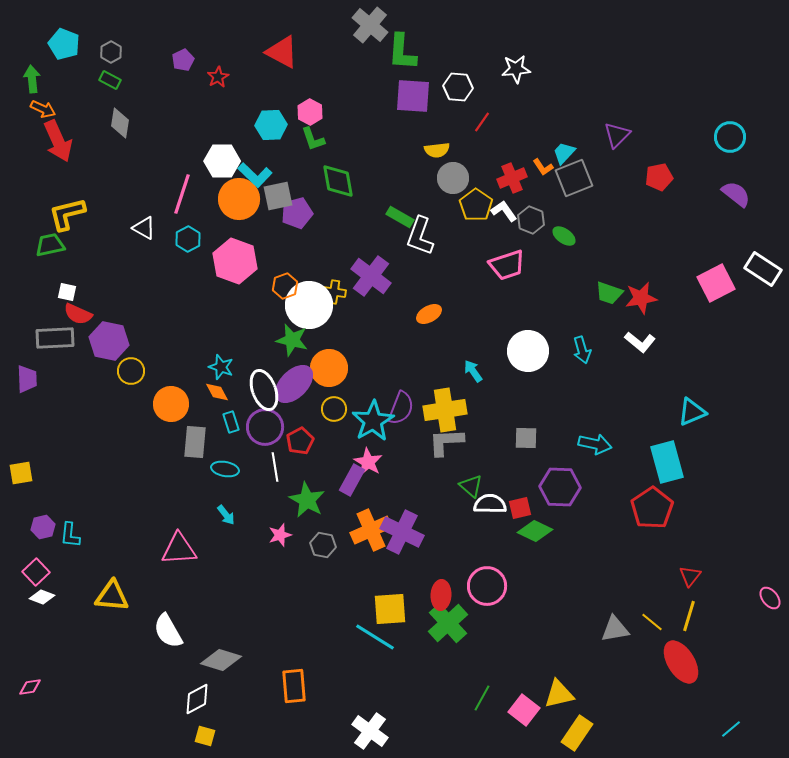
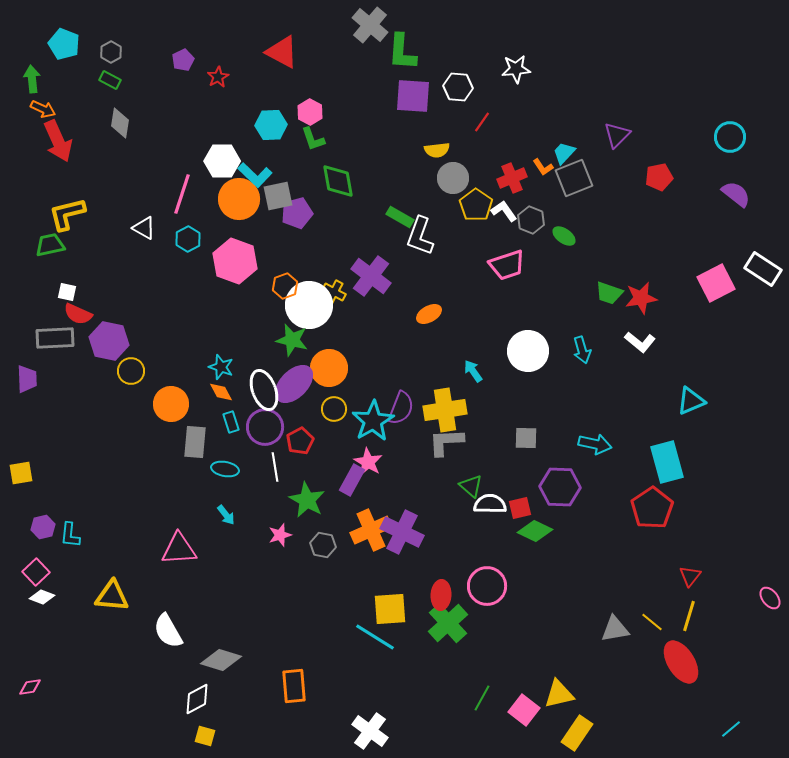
yellow cross at (334, 292): rotated 20 degrees clockwise
orange diamond at (217, 392): moved 4 px right
cyan triangle at (692, 412): moved 1 px left, 11 px up
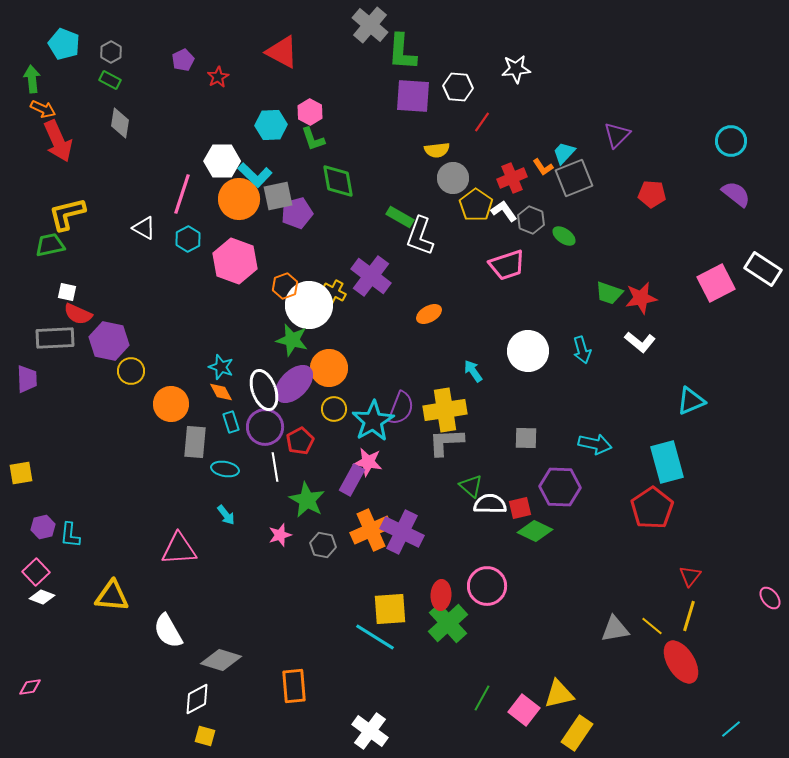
cyan circle at (730, 137): moved 1 px right, 4 px down
red pentagon at (659, 177): moved 7 px left, 17 px down; rotated 16 degrees clockwise
pink star at (368, 462): rotated 20 degrees counterclockwise
yellow line at (652, 622): moved 4 px down
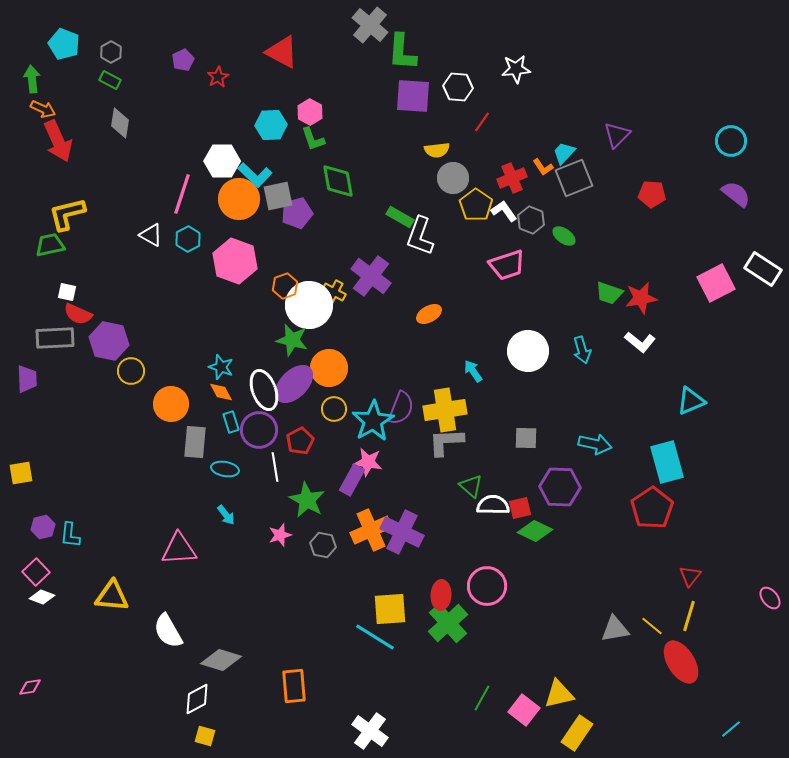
white triangle at (144, 228): moved 7 px right, 7 px down
purple circle at (265, 427): moved 6 px left, 3 px down
white semicircle at (490, 504): moved 3 px right, 1 px down
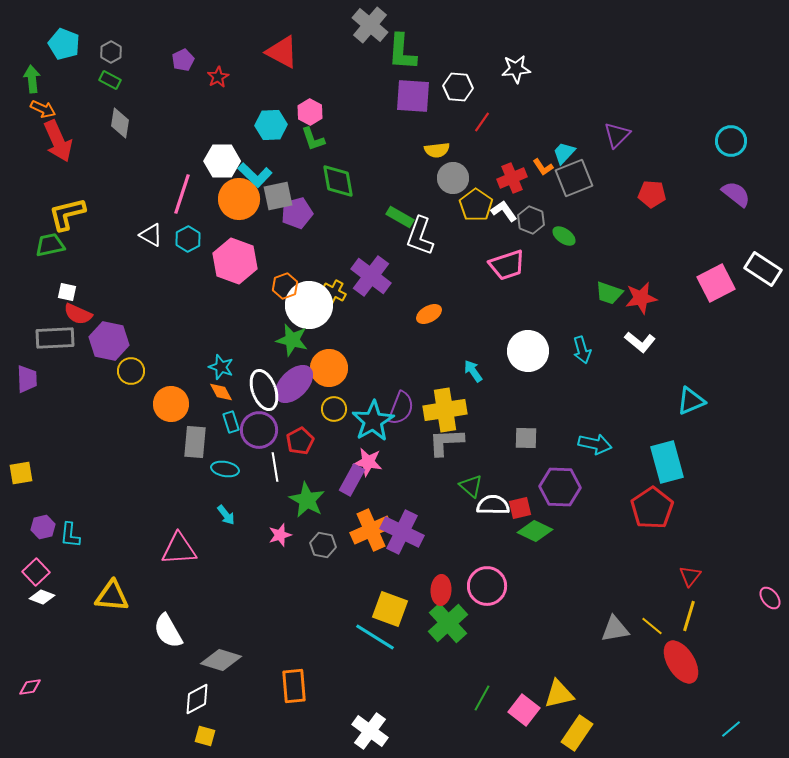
red ellipse at (441, 595): moved 5 px up
yellow square at (390, 609): rotated 24 degrees clockwise
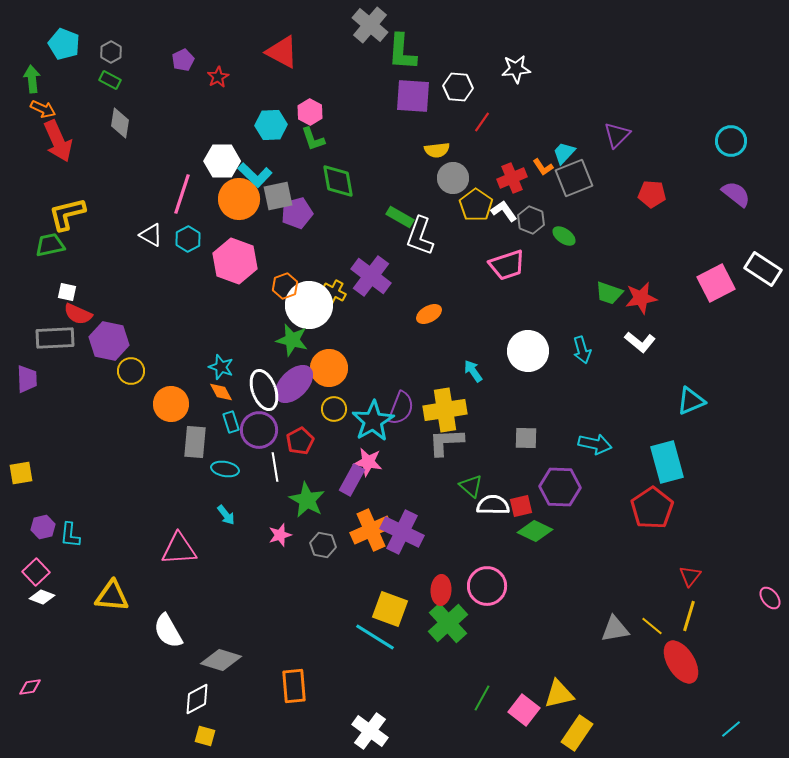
red square at (520, 508): moved 1 px right, 2 px up
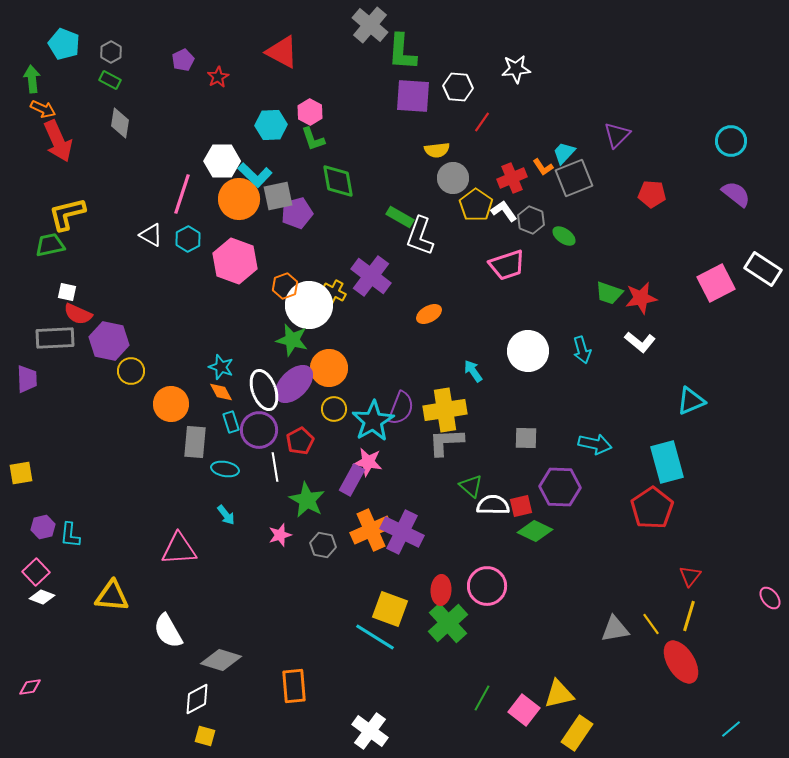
yellow line at (652, 626): moved 1 px left, 2 px up; rotated 15 degrees clockwise
